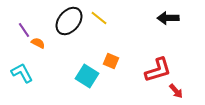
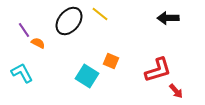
yellow line: moved 1 px right, 4 px up
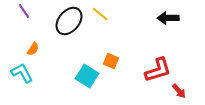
purple line: moved 19 px up
orange semicircle: moved 5 px left, 6 px down; rotated 96 degrees clockwise
red arrow: moved 3 px right
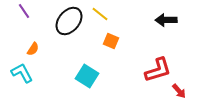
black arrow: moved 2 px left, 2 px down
orange square: moved 20 px up
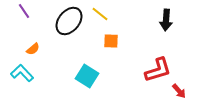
black arrow: rotated 85 degrees counterclockwise
orange square: rotated 21 degrees counterclockwise
orange semicircle: rotated 16 degrees clockwise
cyan L-shape: rotated 15 degrees counterclockwise
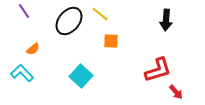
cyan square: moved 6 px left; rotated 10 degrees clockwise
red arrow: moved 3 px left, 1 px down
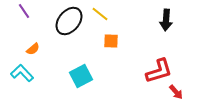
red L-shape: moved 1 px right, 1 px down
cyan square: rotated 20 degrees clockwise
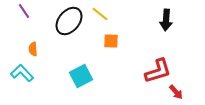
orange semicircle: rotated 128 degrees clockwise
red L-shape: moved 1 px left
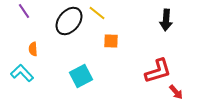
yellow line: moved 3 px left, 1 px up
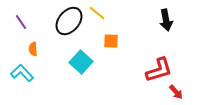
purple line: moved 3 px left, 11 px down
black arrow: rotated 15 degrees counterclockwise
red L-shape: moved 1 px right, 1 px up
cyan square: moved 14 px up; rotated 20 degrees counterclockwise
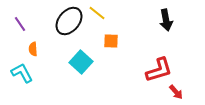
purple line: moved 1 px left, 2 px down
cyan L-shape: rotated 15 degrees clockwise
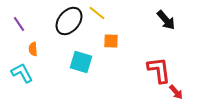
black arrow: rotated 30 degrees counterclockwise
purple line: moved 1 px left
cyan square: rotated 25 degrees counterclockwise
red L-shape: rotated 80 degrees counterclockwise
